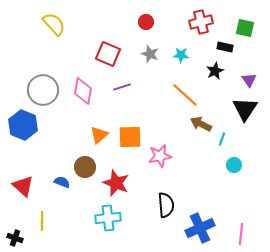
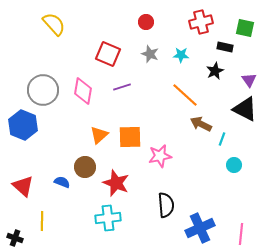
black triangle: rotated 36 degrees counterclockwise
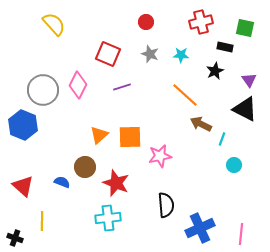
pink diamond: moved 5 px left, 6 px up; rotated 16 degrees clockwise
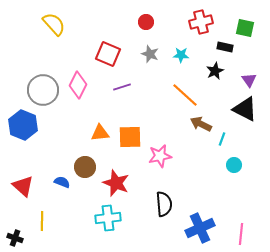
orange triangle: moved 1 px right, 2 px up; rotated 36 degrees clockwise
black semicircle: moved 2 px left, 1 px up
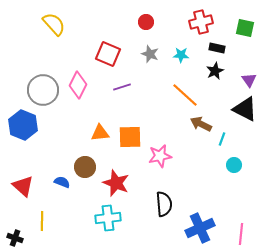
black rectangle: moved 8 px left, 1 px down
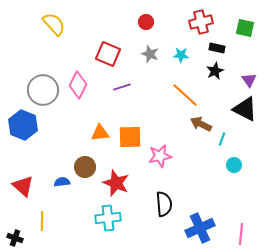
blue semicircle: rotated 28 degrees counterclockwise
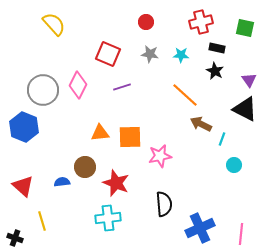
gray star: rotated 12 degrees counterclockwise
black star: rotated 18 degrees counterclockwise
blue hexagon: moved 1 px right, 2 px down
yellow line: rotated 18 degrees counterclockwise
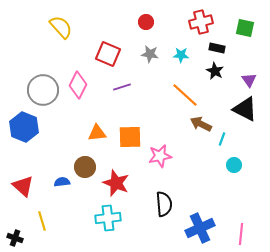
yellow semicircle: moved 7 px right, 3 px down
orange triangle: moved 3 px left
